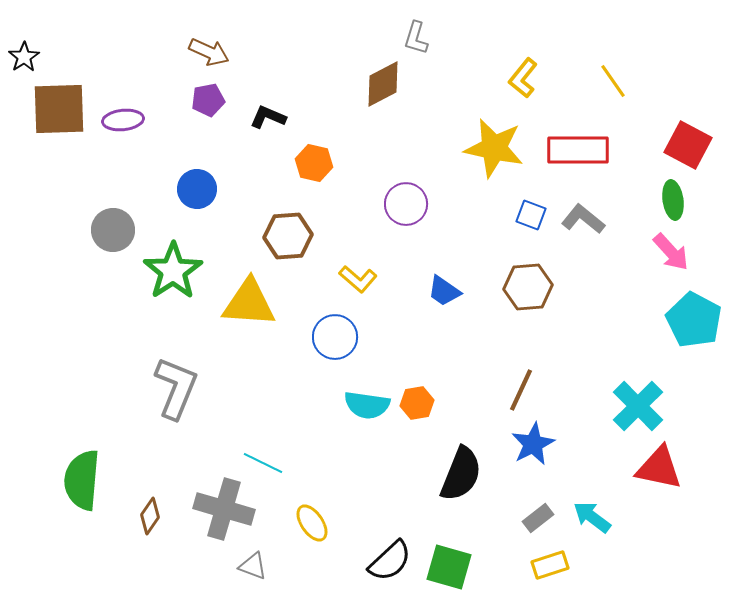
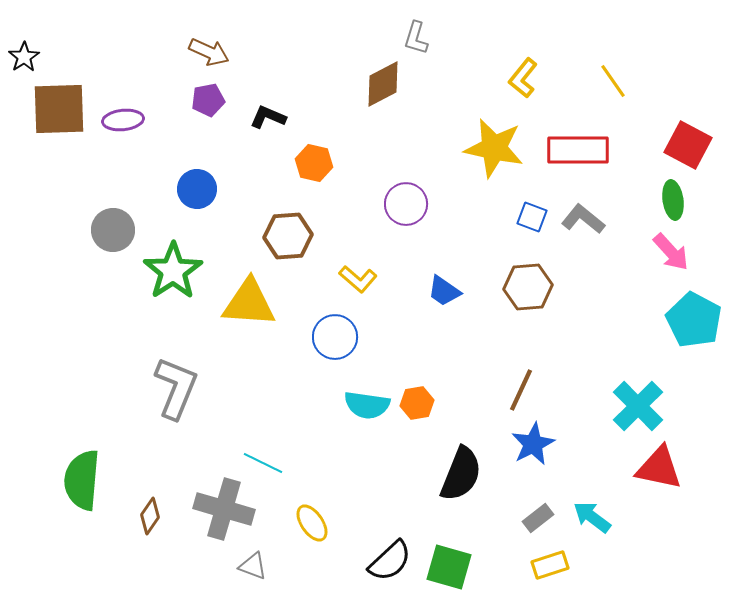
blue square at (531, 215): moved 1 px right, 2 px down
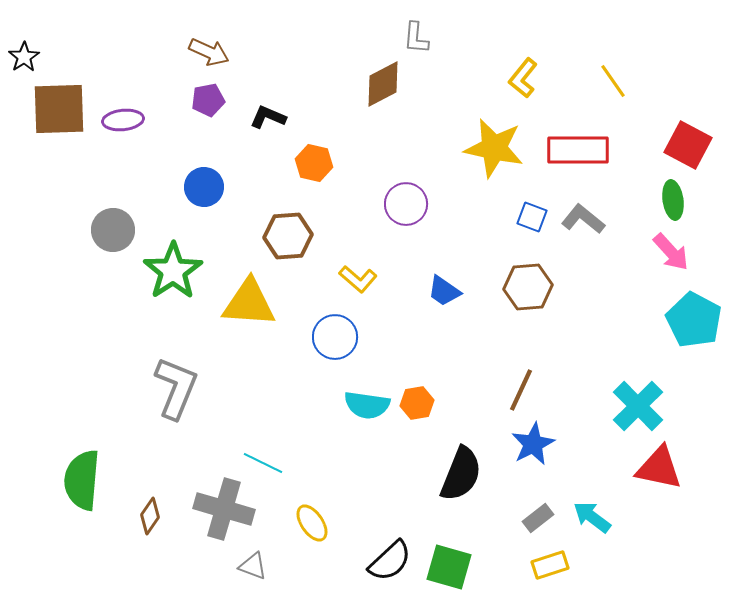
gray L-shape at (416, 38): rotated 12 degrees counterclockwise
blue circle at (197, 189): moved 7 px right, 2 px up
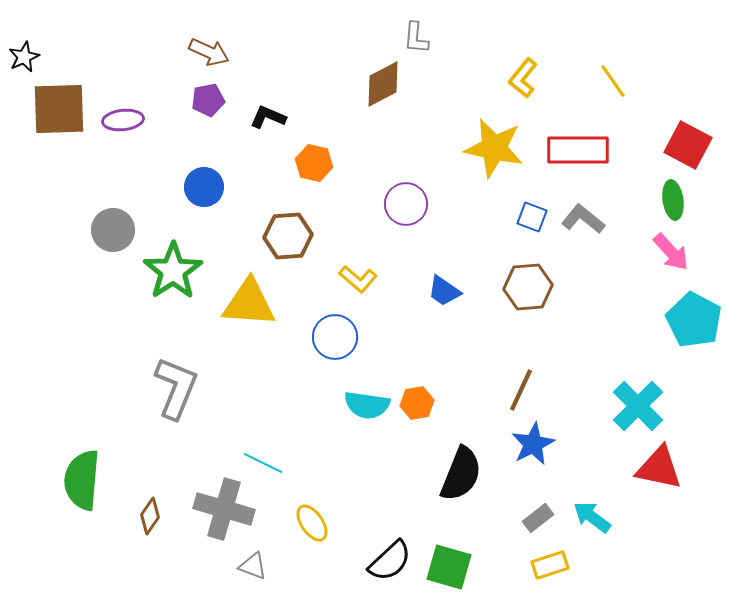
black star at (24, 57): rotated 8 degrees clockwise
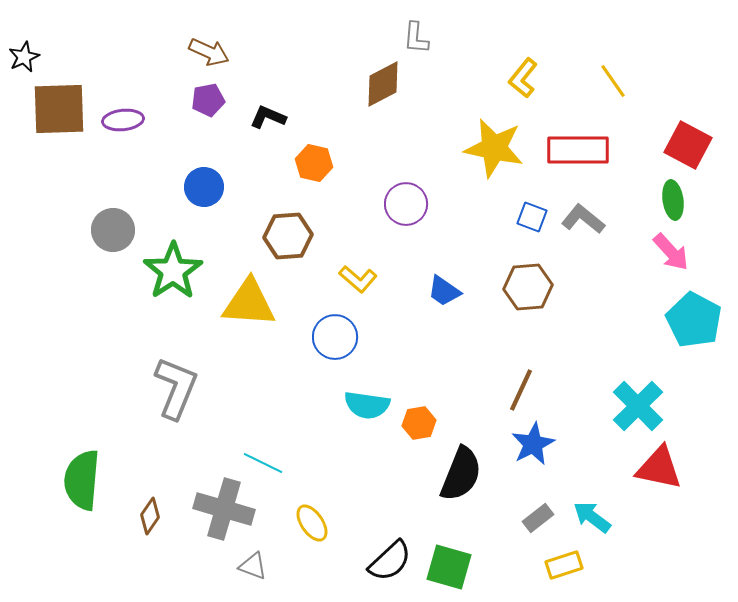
orange hexagon at (417, 403): moved 2 px right, 20 px down
yellow rectangle at (550, 565): moved 14 px right
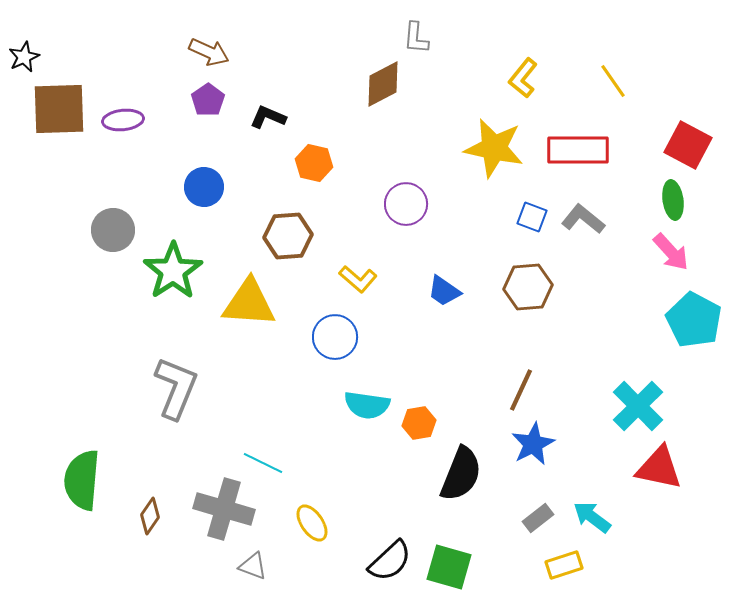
purple pentagon at (208, 100): rotated 24 degrees counterclockwise
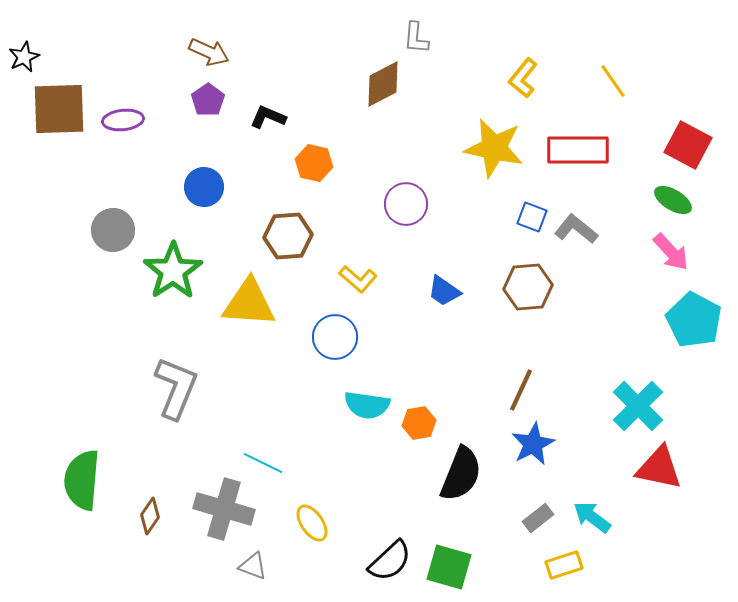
green ellipse at (673, 200): rotated 51 degrees counterclockwise
gray L-shape at (583, 219): moved 7 px left, 10 px down
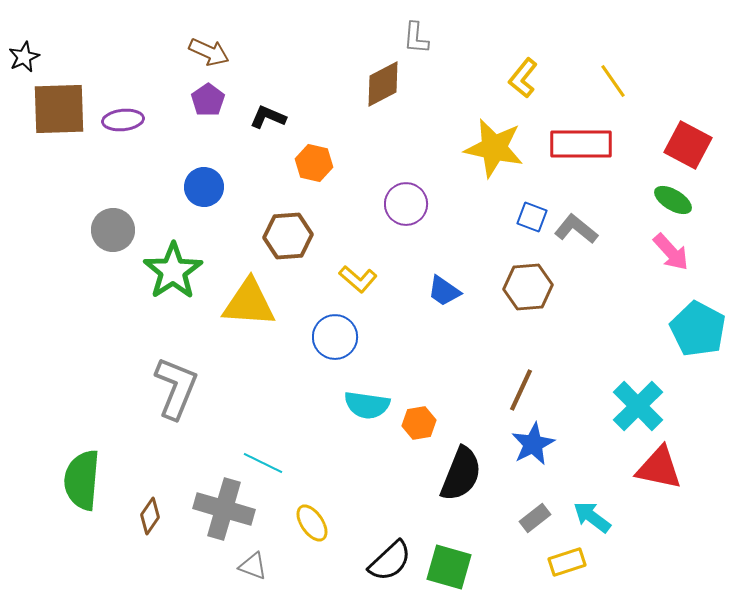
red rectangle at (578, 150): moved 3 px right, 6 px up
cyan pentagon at (694, 320): moved 4 px right, 9 px down
gray rectangle at (538, 518): moved 3 px left
yellow rectangle at (564, 565): moved 3 px right, 3 px up
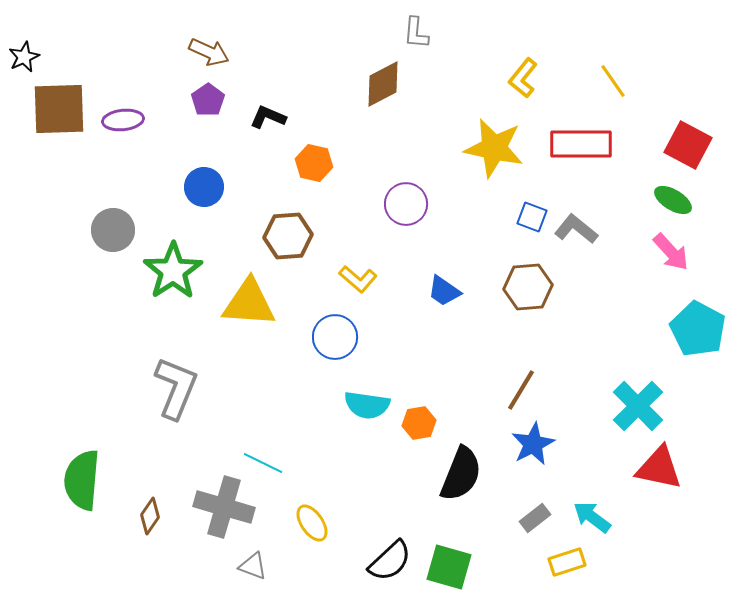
gray L-shape at (416, 38): moved 5 px up
brown line at (521, 390): rotated 6 degrees clockwise
gray cross at (224, 509): moved 2 px up
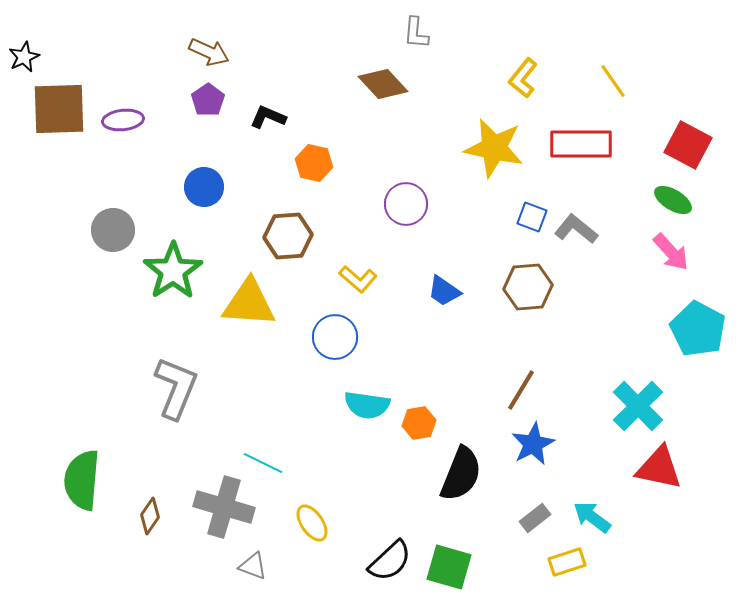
brown diamond at (383, 84): rotated 75 degrees clockwise
